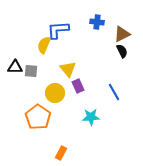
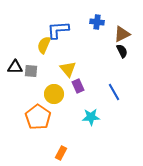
yellow circle: moved 1 px left, 1 px down
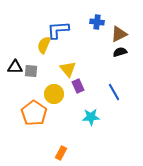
brown triangle: moved 3 px left
black semicircle: moved 2 px left, 1 px down; rotated 80 degrees counterclockwise
orange pentagon: moved 4 px left, 4 px up
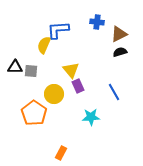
yellow triangle: moved 3 px right, 1 px down
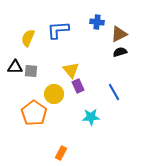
yellow semicircle: moved 16 px left, 7 px up
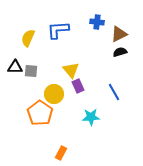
orange pentagon: moved 6 px right
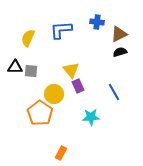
blue L-shape: moved 3 px right
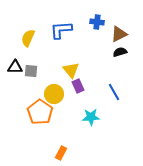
orange pentagon: moved 1 px up
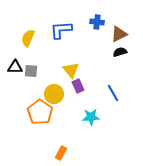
blue line: moved 1 px left, 1 px down
